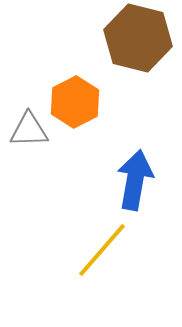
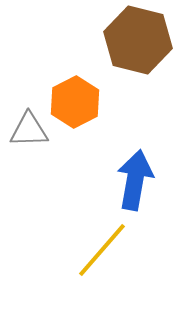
brown hexagon: moved 2 px down
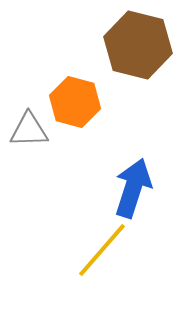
brown hexagon: moved 5 px down
orange hexagon: rotated 18 degrees counterclockwise
blue arrow: moved 2 px left, 8 px down; rotated 8 degrees clockwise
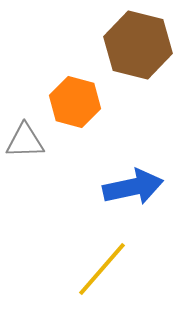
gray triangle: moved 4 px left, 11 px down
blue arrow: moved 1 px up; rotated 60 degrees clockwise
yellow line: moved 19 px down
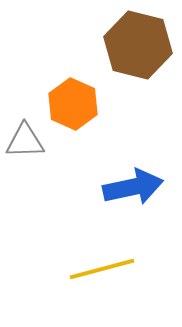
orange hexagon: moved 2 px left, 2 px down; rotated 9 degrees clockwise
yellow line: rotated 34 degrees clockwise
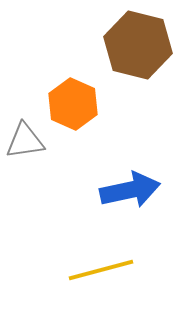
gray triangle: rotated 6 degrees counterclockwise
blue arrow: moved 3 px left, 3 px down
yellow line: moved 1 px left, 1 px down
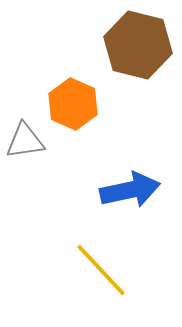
yellow line: rotated 62 degrees clockwise
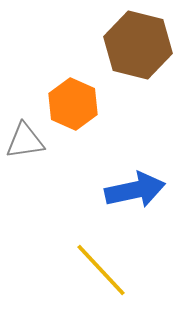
blue arrow: moved 5 px right
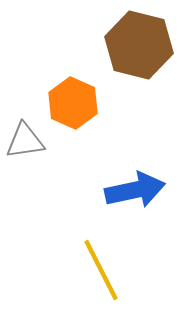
brown hexagon: moved 1 px right
orange hexagon: moved 1 px up
yellow line: rotated 16 degrees clockwise
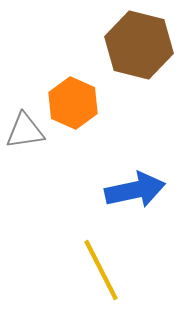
gray triangle: moved 10 px up
